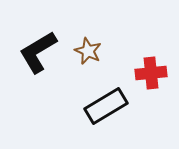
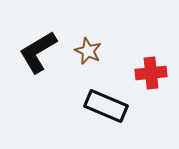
black rectangle: rotated 54 degrees clockwise
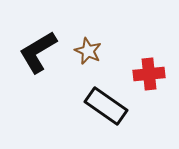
red cross: moved 2 px left, 1 px down
black rectangle: rotated 12 degrees clockwise
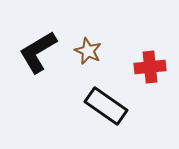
red cross: moved 1 px right, 7 px up
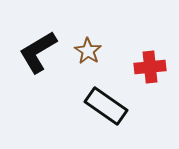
brown star: rotated 8 degrees clockwise
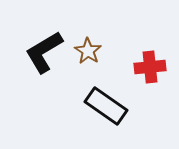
black L-shape: moved 6 px right
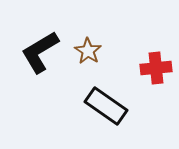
black L-shape: moved 4 px left
red cross: moved 6 px right, 1 px down
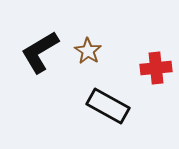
black rectangle: moved 2 px right; rotated 6 degrees counterclockwise
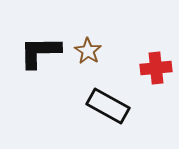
black L-shape: rotated 30 degrees clockwise
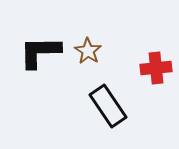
black rectangle: rotated 27 degrees clockwise
